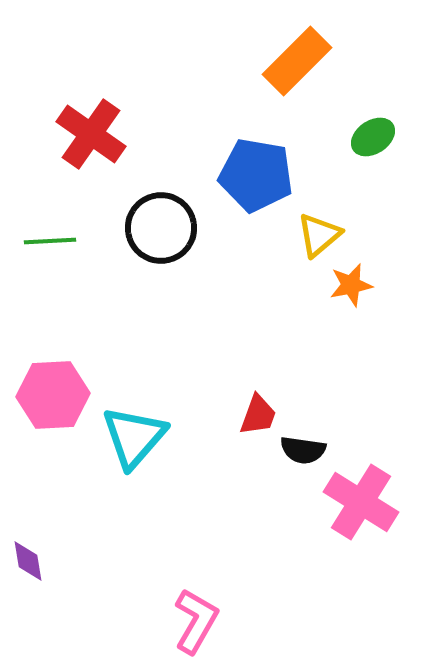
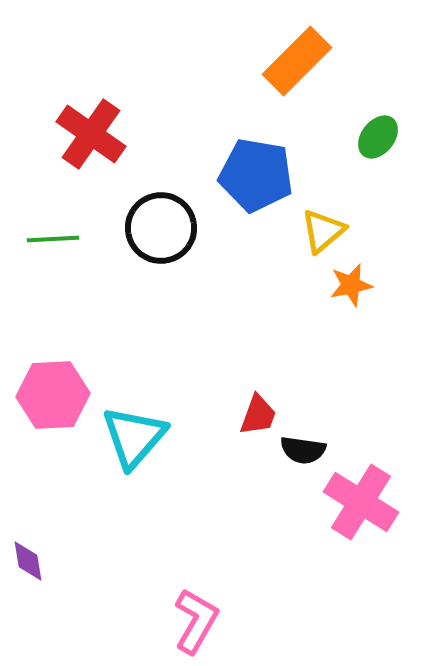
green ellipse: moved 5 px right; rotated 18 degrees counterclockwise
yellow triangle: moved 4 px right, 4 px up
green line: moved 3 px right, 2 px up
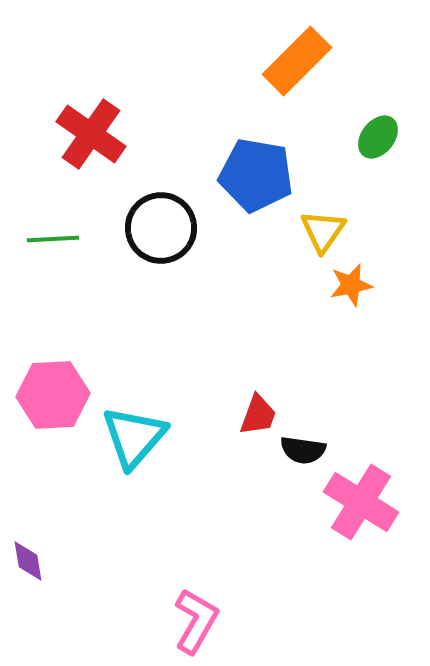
yellow triangle: rotated 15 degrees counterclockwise
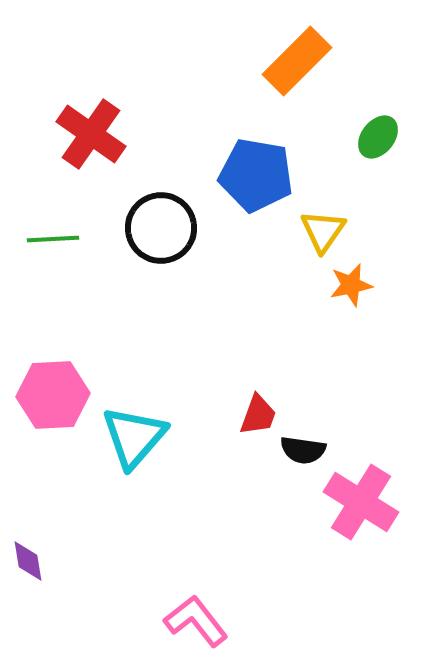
pink L-shape: rotated 68 degrees counterclockwise
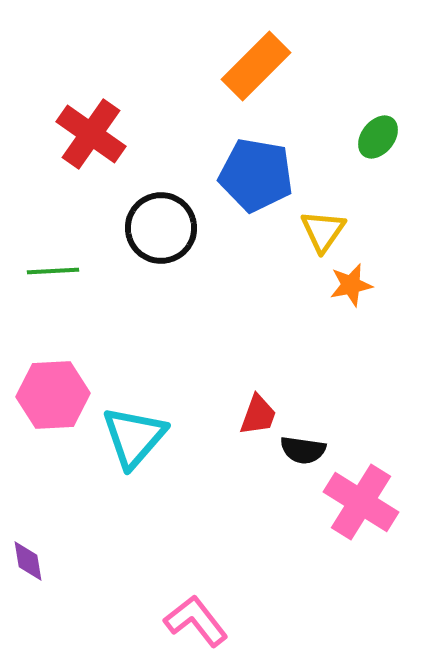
orange rectangle: moved 41 px left, 5 px down
green line: moved 32 px down
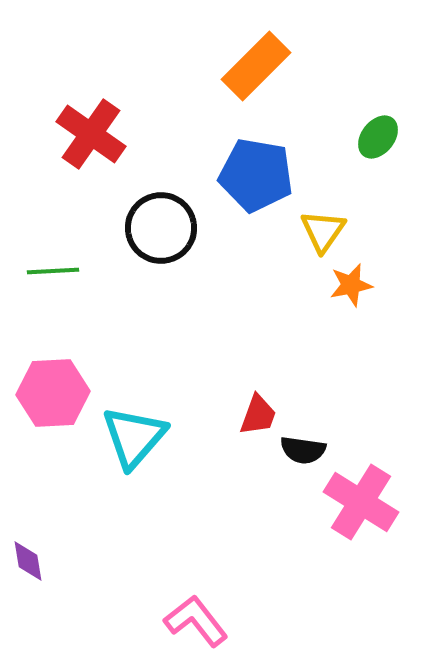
pink hexagon: moved 2 px up
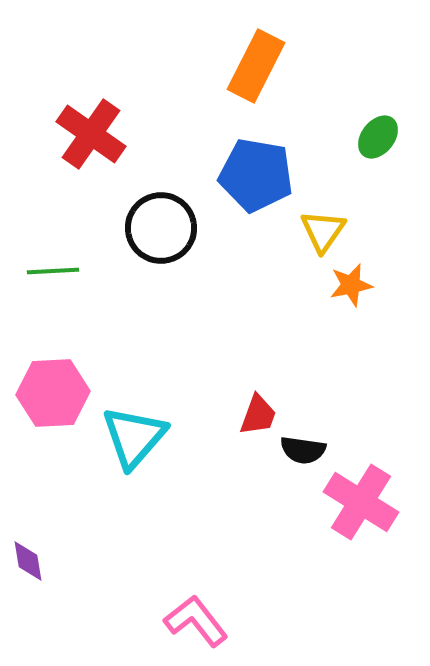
orange rectangle: rotated 18 degrees counterclockwise
